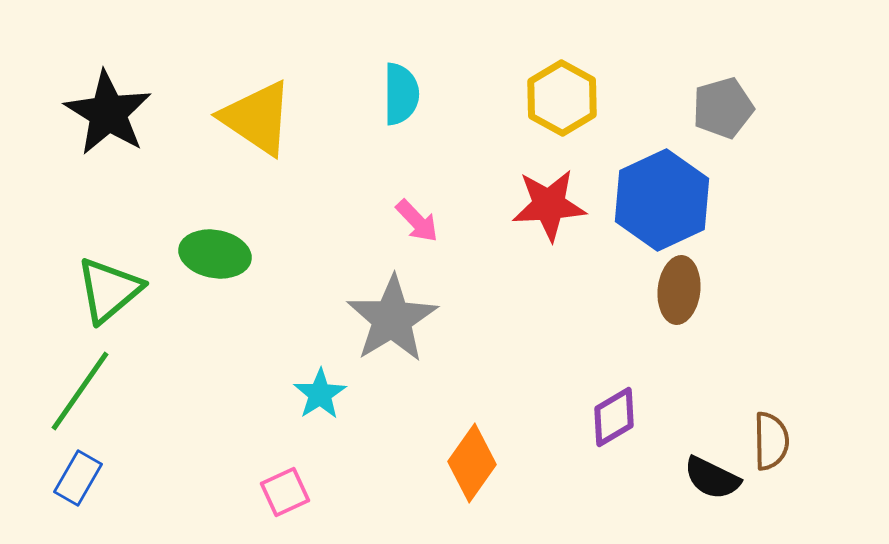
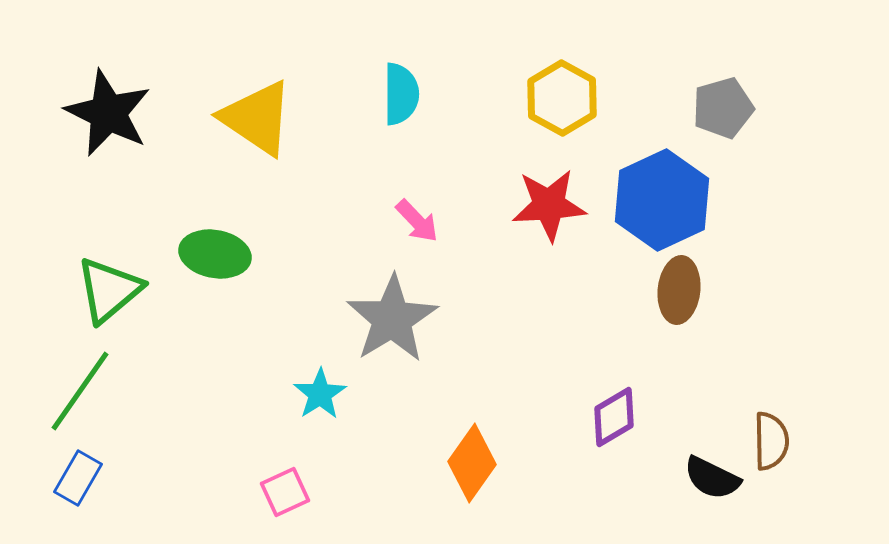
black star: rotated 6 degrees counterclockwise
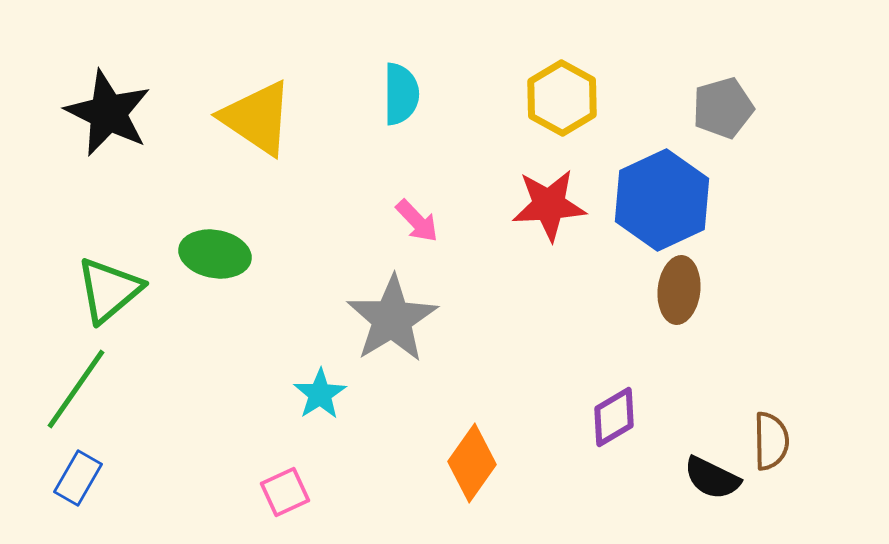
green line: moved 4 px left, 2 px up
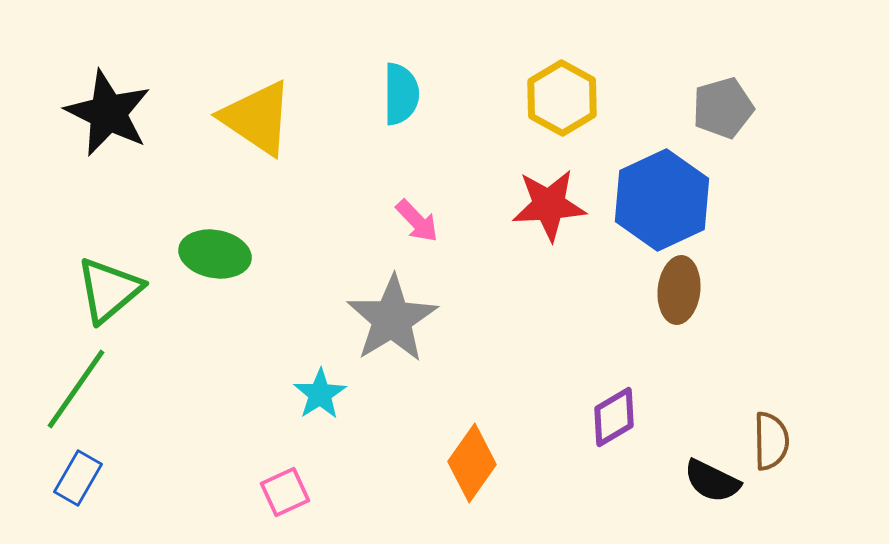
black semicircle: moved 3 px down
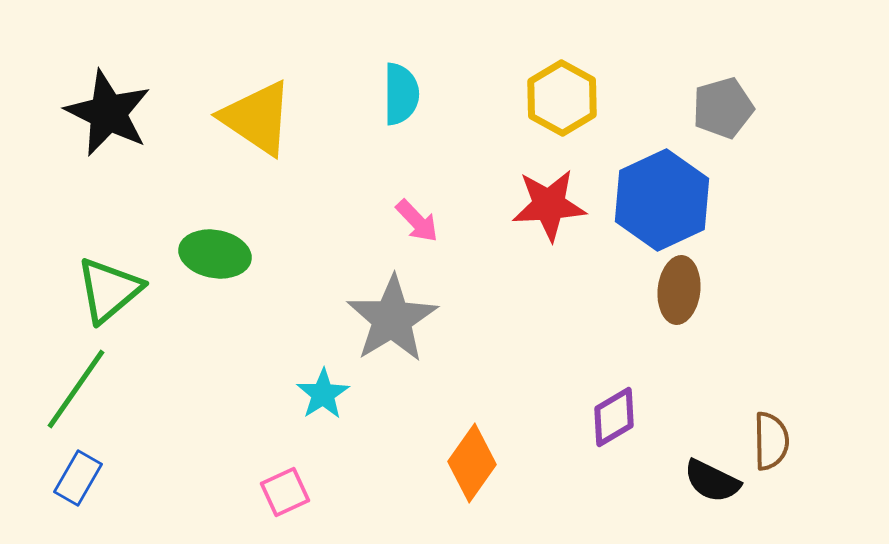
cyan star: moved 3 px right
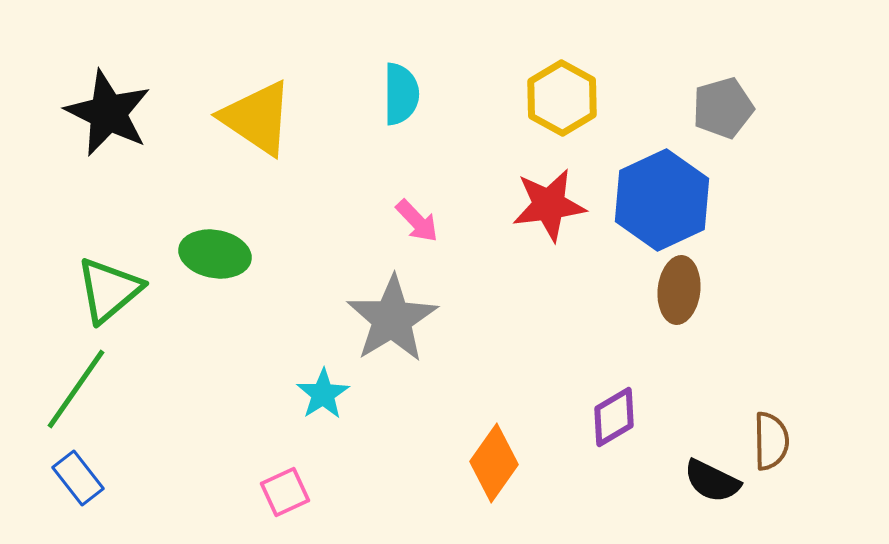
red star: rotated 4 degrees counterclockwise
orange diamond: moved 22 px right
blue rectangle: rotated 68 degrees counterclockwise
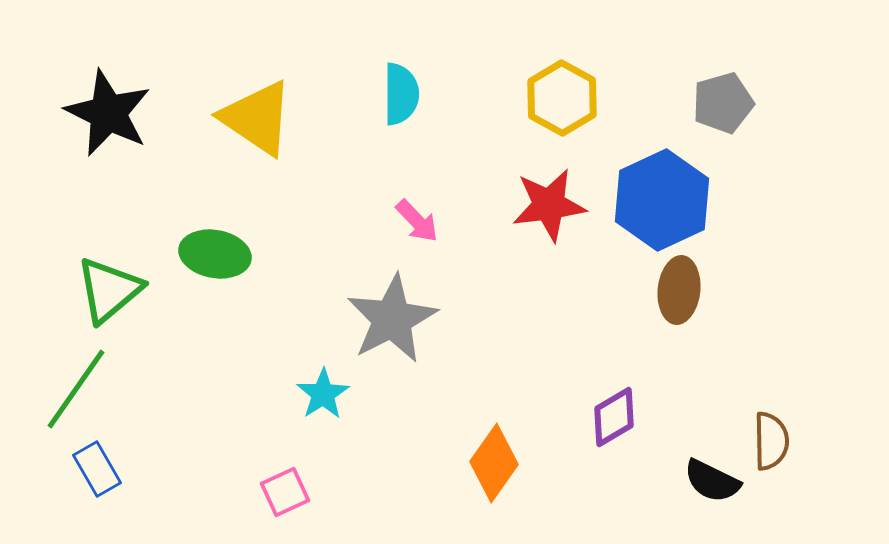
gray pentagon: moved 5 px up
gray star: rotated 4 degrees clockwise
blue rectangle: moved 19 px right, 9 px up; rotated 8 degrees clockwise
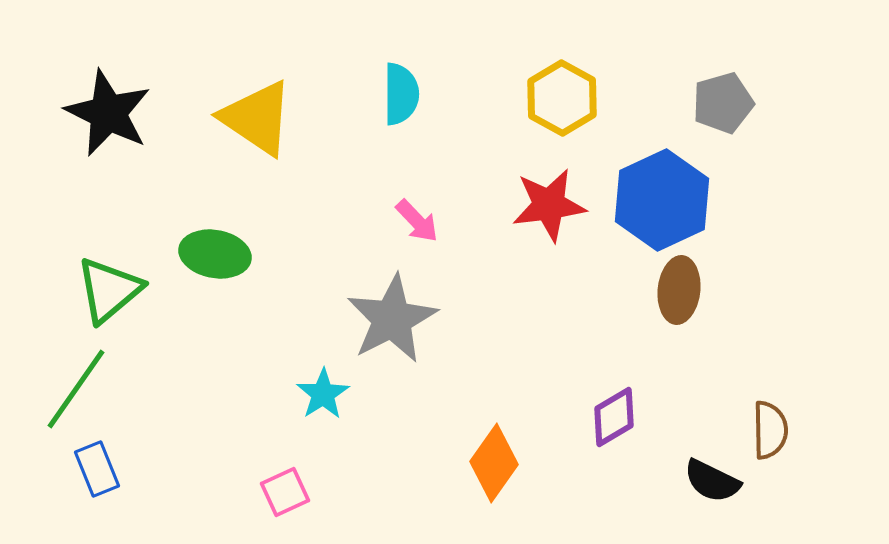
brown semicircle: moved 1 px left, 11 px up
blue rectangle: rotated 8 degrees clockwise
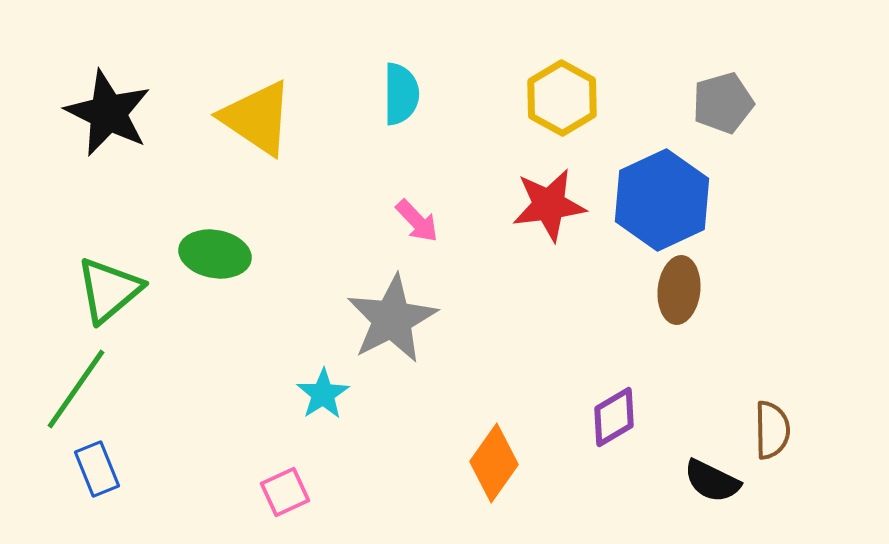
brown semicircle: moved 2 px right
